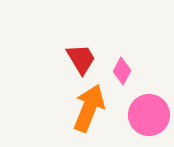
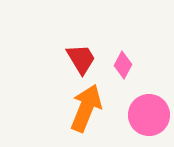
pink diamond: moved 1 px right, 6 px up
orange arrow: moved 3 px left
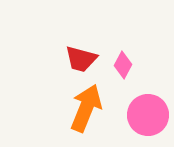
red trapezoid: rotated 136 degrees clockwise
pink circle: moved 1 px left
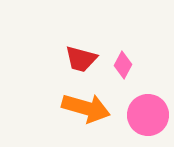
orange arrow: rotated 84 degrees clockwise
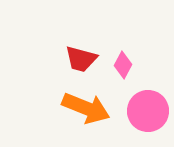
orange arrow: rotated 6 degrees clockwise
pink circle: moved 4 px up
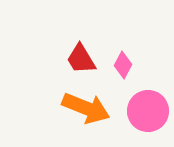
red trapezoid: rotated 44 degrees clockwise
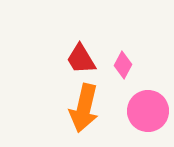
orange arrow: moved 2 px left; rotated 81 degrees clockwise
